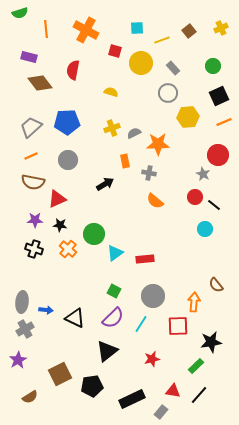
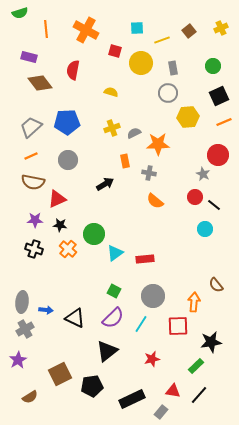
gray rectangle at (173, 68): rotated 32 degrees clockwise
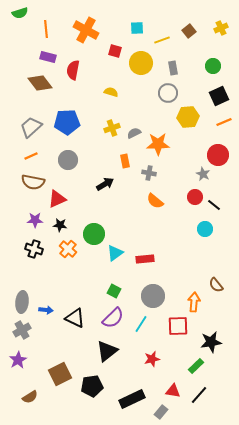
purple rectangle at (29, 57): moved 19 px right
gray cross at (25, 329): moved 3 px left, 1 px down
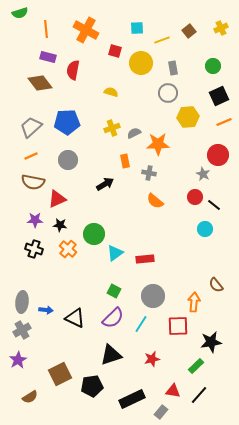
black triangle at (107, 351): moved 4 px right, 4 px down; rotated 20 degrees clockwise
